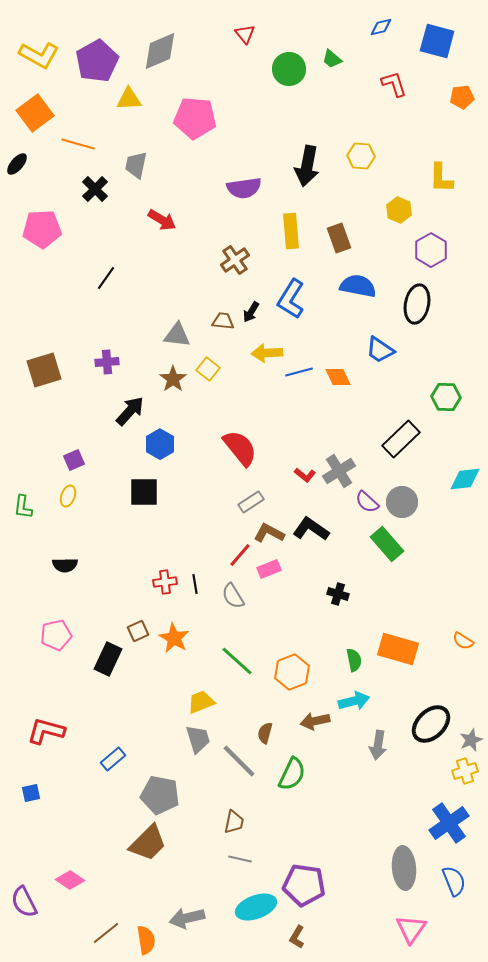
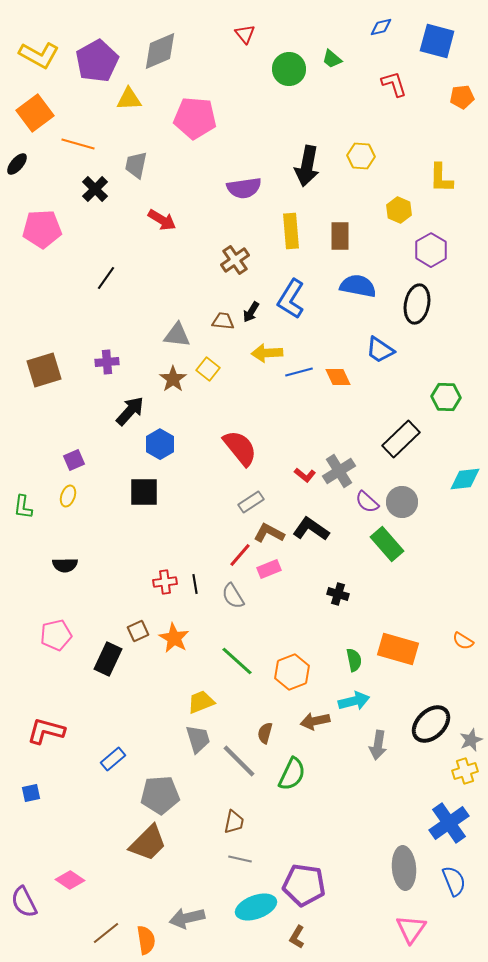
brown rectangle at (339, 238): moved 1 px right, 2 px up; rotated 20 degrees clockwise
gray pentagon at (160, 795): rotated 15 degrees counterclockwise
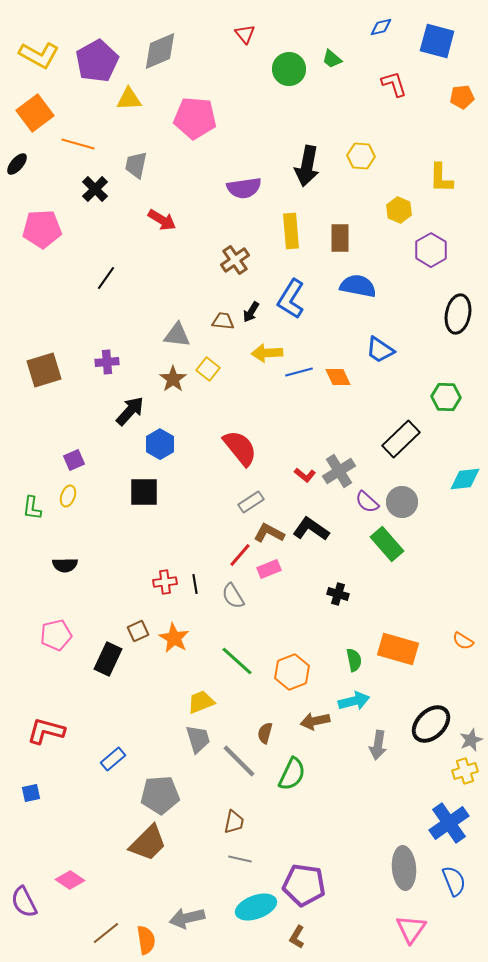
brown rectangle at (340, 236): moved 2 px down
black ellipse at (417, 304): moved 41 px right, 10 px down
green L-shape at (23, 507): moved 9 px right, 1 px down
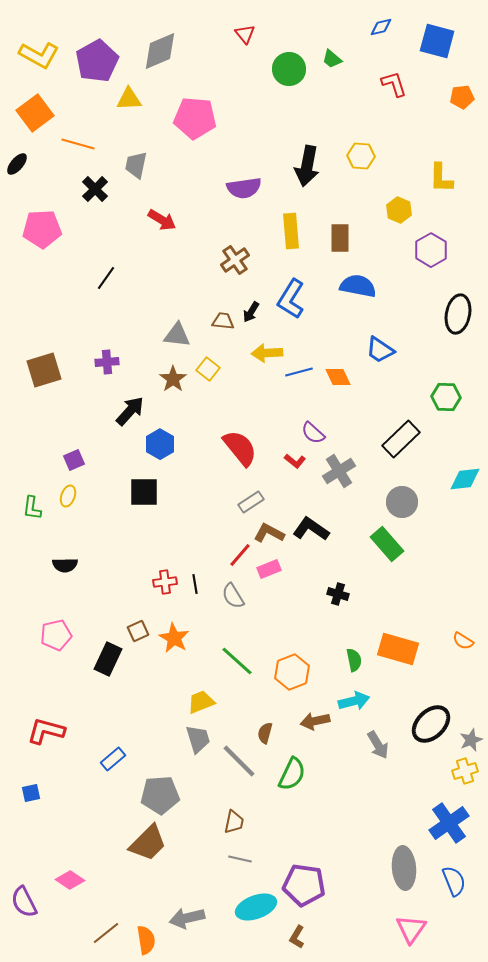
red L-shape at (305, 475): moved 10 px left, 14 px up
purple semicircle at (367, 502): moved 54 px left, 69 px up
gray arrow at (378, 745): rotated 40 degrees counterclockwise
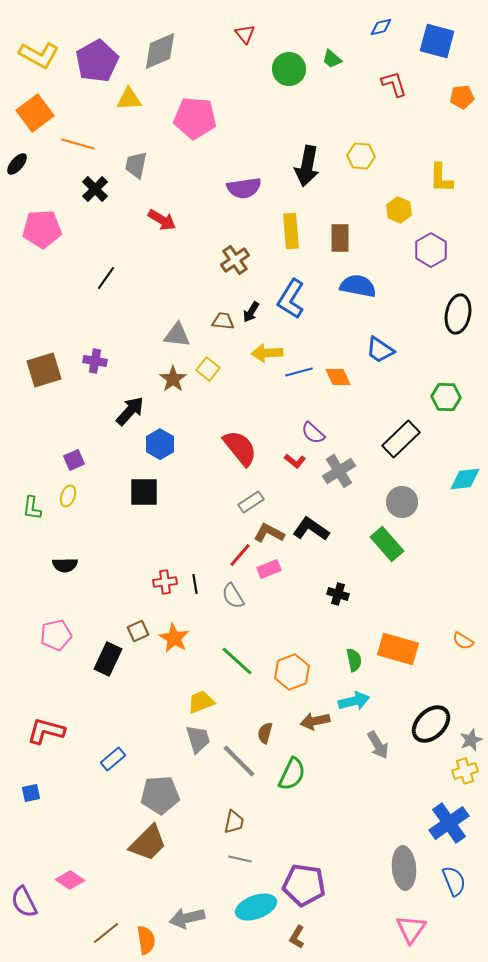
purple cross at (107, 362): moved 12 px left, 1 px up; rotated 15 degrees clockwise
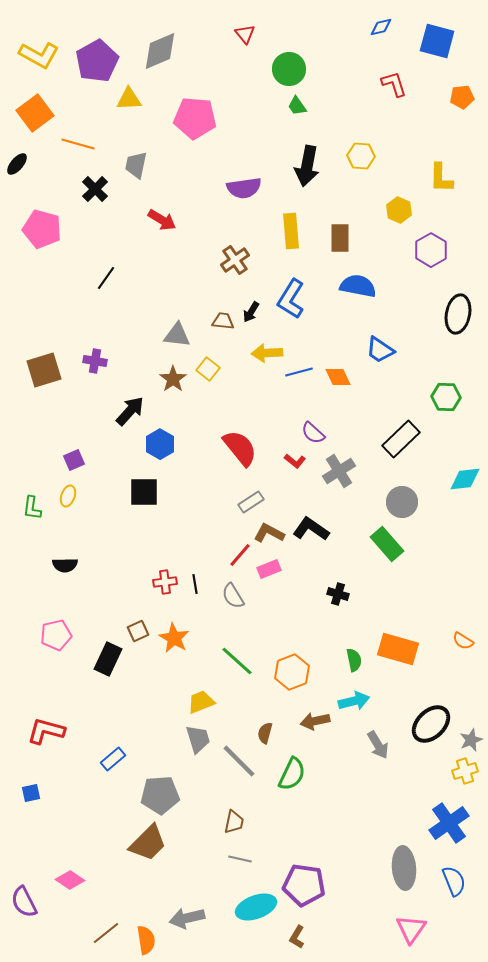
green trapezoid at (332, 59): moved 35 px left, 47 px down; rotated 15 degrees clockwise
pink pentagon at (42, 229): rotated 18 degrees clockwise
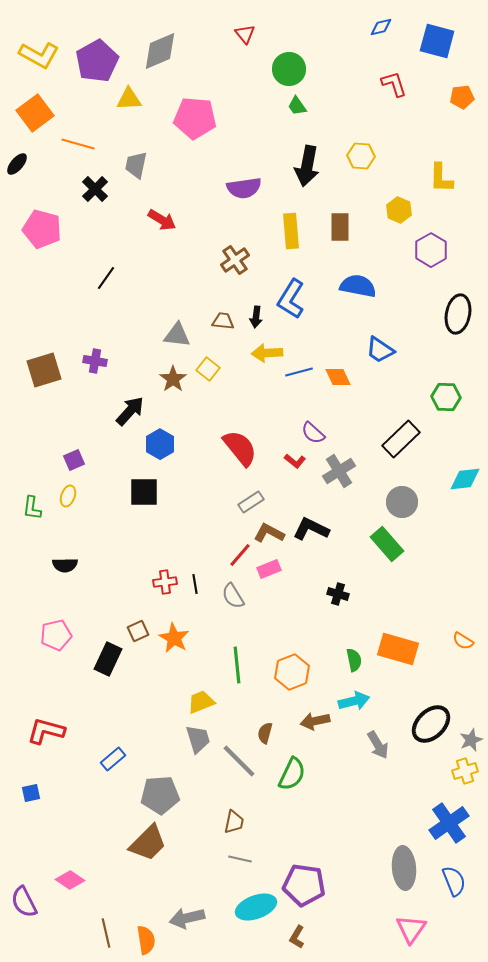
brown rectangle at (340, 238): moved 11 px up
black arrow at (251, 312): moved 5 px right, 5 px down; rotated 25 degrees counterclockwise
black L-shape at (311, 529): rotated 9 degrees counterclockwise
green line at (237, 661): moved 4 px down; rotated 42 degrees clockwise
brown line at (106, 933): rotated 64 degrees counterclockwise
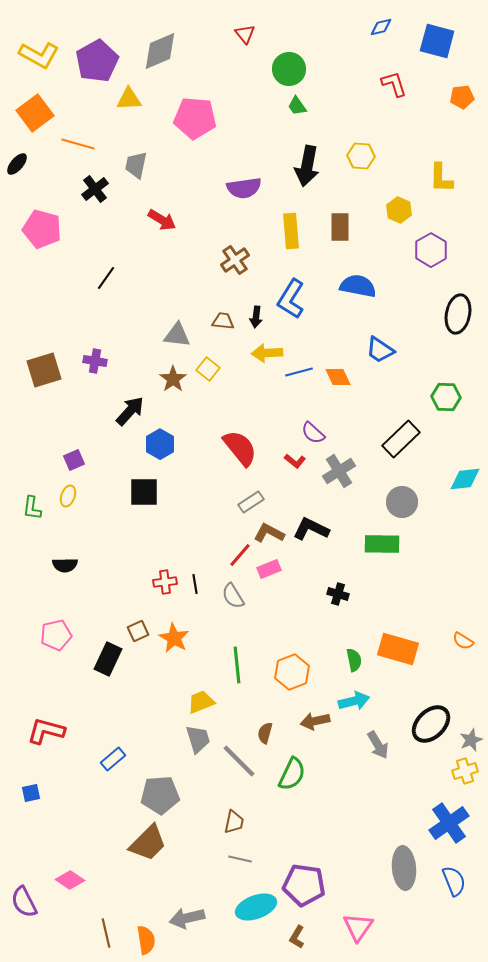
black cross at (95, 189): rotated 8 degrees clockwise
green rectangle at (387, 544): moved 5 px left; rotated 48 degrees counterclockwise
pink triangle at (411, 929): moved 53 px left, 2 px up
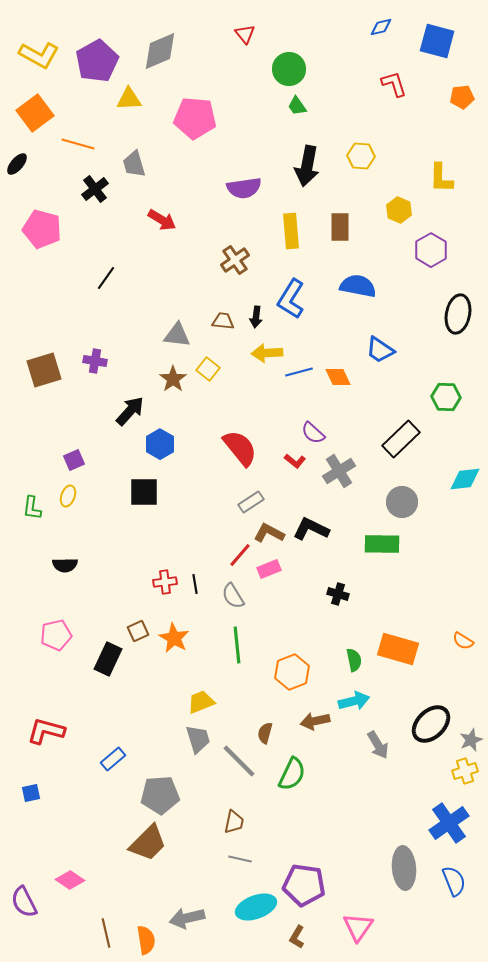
gray trapezoid at (136, 165): moved 2 px left, 1 px up; rotated 28 degrees counterclockwise
green line at (237, 665): moved 20 px up
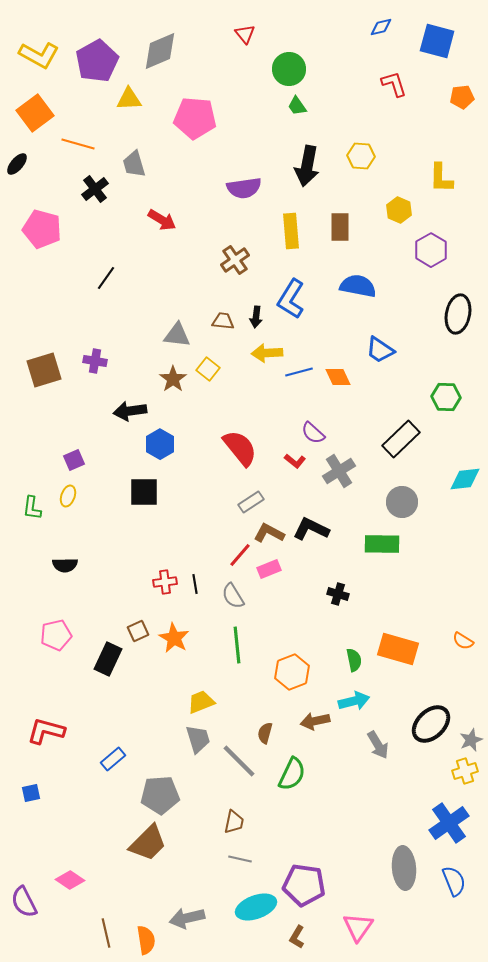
black arrow at (130, 411): rotated 140 degrees counterclockwise
